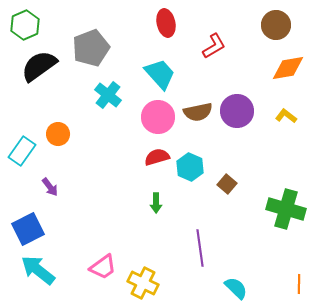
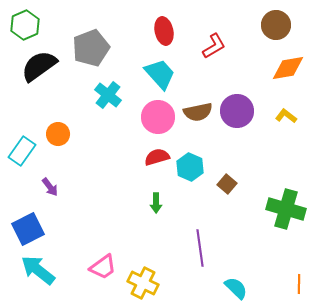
red ellipse: moved 2 px left, 8 px down
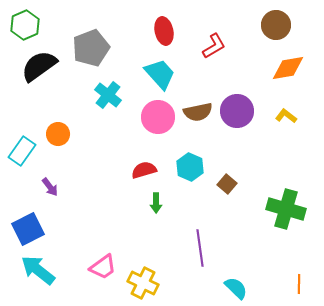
red semicircle: moved 13 px left, 13 px down
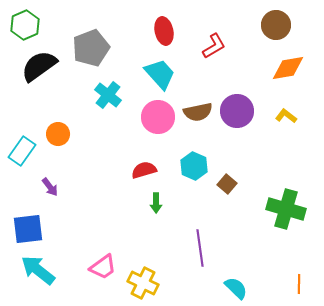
cyan hexagon: moved 4 px right, 1 px up
blue square: rotated 20 degrees clockwise
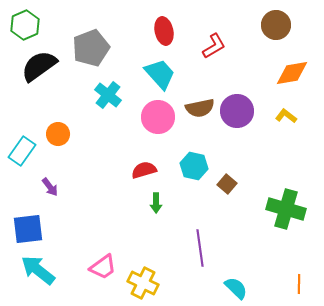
orange diamond: moved 4 px right, 5 px down
brown semicircle: moved 2 px right, 4 px up
cyan hexagon: rotated 12 degrees counterclockwise
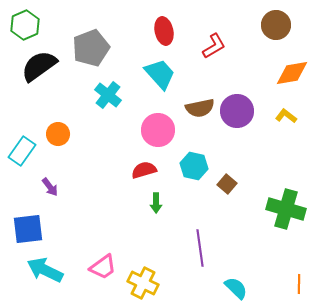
pink circle: moved 13 px down
cyan arrow: moved 7 px right; rotated 12 degrees counterclockwise
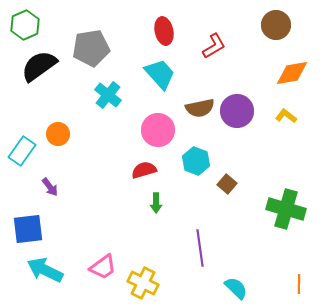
gray pentagon: rotated 12 degrees clockwise
cyan hexagon: moved 2 px right, 5 px up; rotated 8 degrees clockwise
